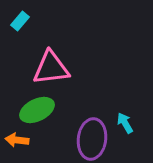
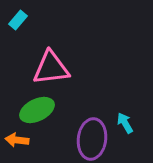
cyan rectangle: moved 2 px left, 1 px up
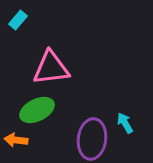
orange arrow: moved 1 px left
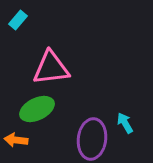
green ellipse: moved 1 px up
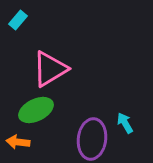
pink triangle: moved 1 px left, 1 px down; rotated 24 degrees counterclockwise
green ellipse: moved 1 px left, 1 px down
orange arrow: moved 2 px right, 2 px down
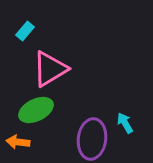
cyan rectangle: moved 7 px right, 11 px down
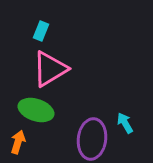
cyan rectangle: moved 16 px right; rotated 18 degrees counterclockwise
green ellipse: rotated 44 degrees clockwise
orange arrow: rotated 100 degrees clockwise
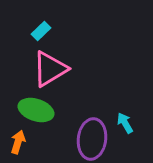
cyan rectangle: rotated 24 degrees clockwise
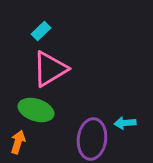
cyan arrow: rotated 65 degrees counterclockwise
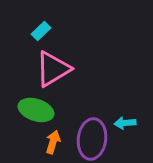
pink triangle: moved 3 px right
orange arrow: moved 35 px right
